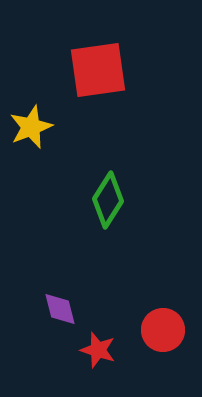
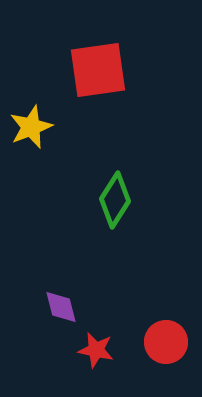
green diamond: moved 7 px right
purple diamond: moved 1 px right, 2 px up
red circle: moved 3 px right, 12 px down
red star: moved 2 px left; rotated 6 degrees counterclockwise
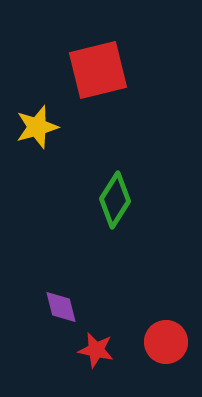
red square: rotated 6 degrees counterclockwise
yellow star: moved 6 px right; rotated 6 degrees clockwise
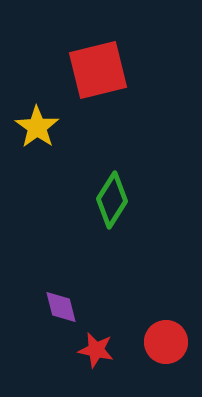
yellow star: rotated 21 degrees counterclockwise
green diamond: moved 3 px left
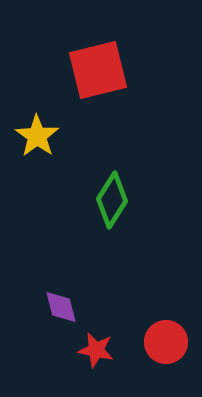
yellow star: moved 9 px down
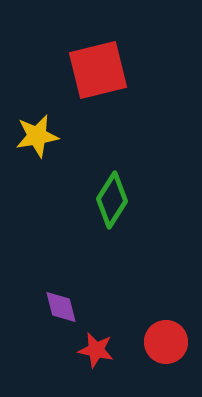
yellow star: rotated 27 degrees clockwise
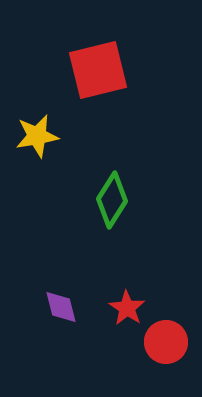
red star: moved 31 px right, 42 px up; rotated 21 degrees clockwise
